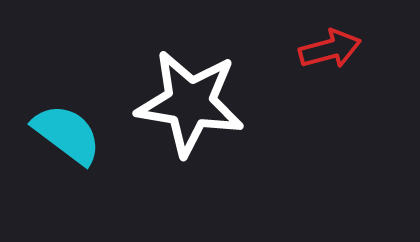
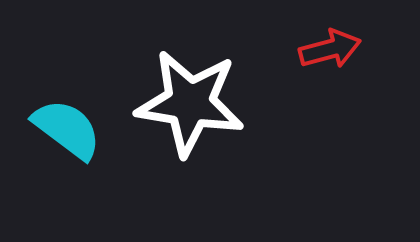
cyan semicircle: moved 5 px up
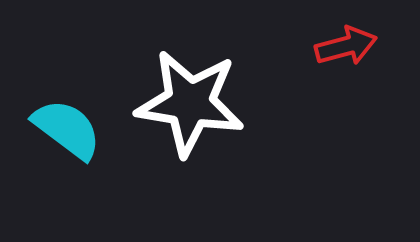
red arrow: moved 16 px right, 3 px up
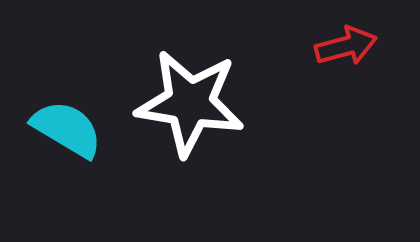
cyan semicircle: rotated 6 degrees counterclockwise
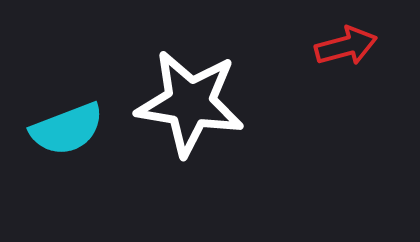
cyan semicircle: rotated 128 degrees clockwise
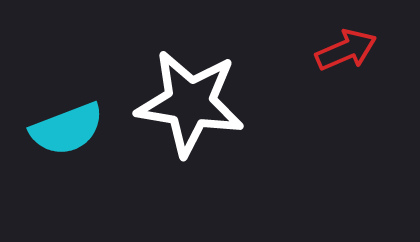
red arrow: moved 4 px down; rotated 8 degrees counterclockwise
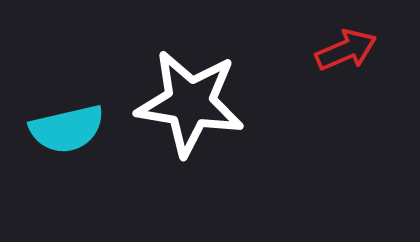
cyan semicircle: rotated 8 degrees clockwise
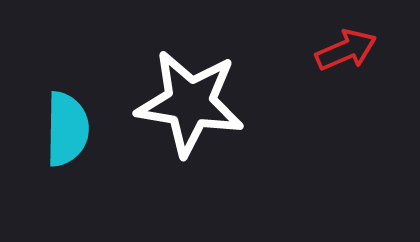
cyan semicircle: rotated 76 degrees counterclockwise
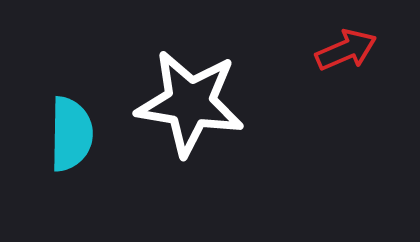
cyan semicircle: moved 4 px right, 5 px down
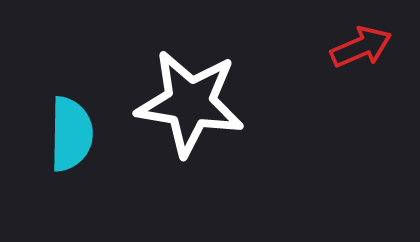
red arrow: moved 15 px right, 3 px up
